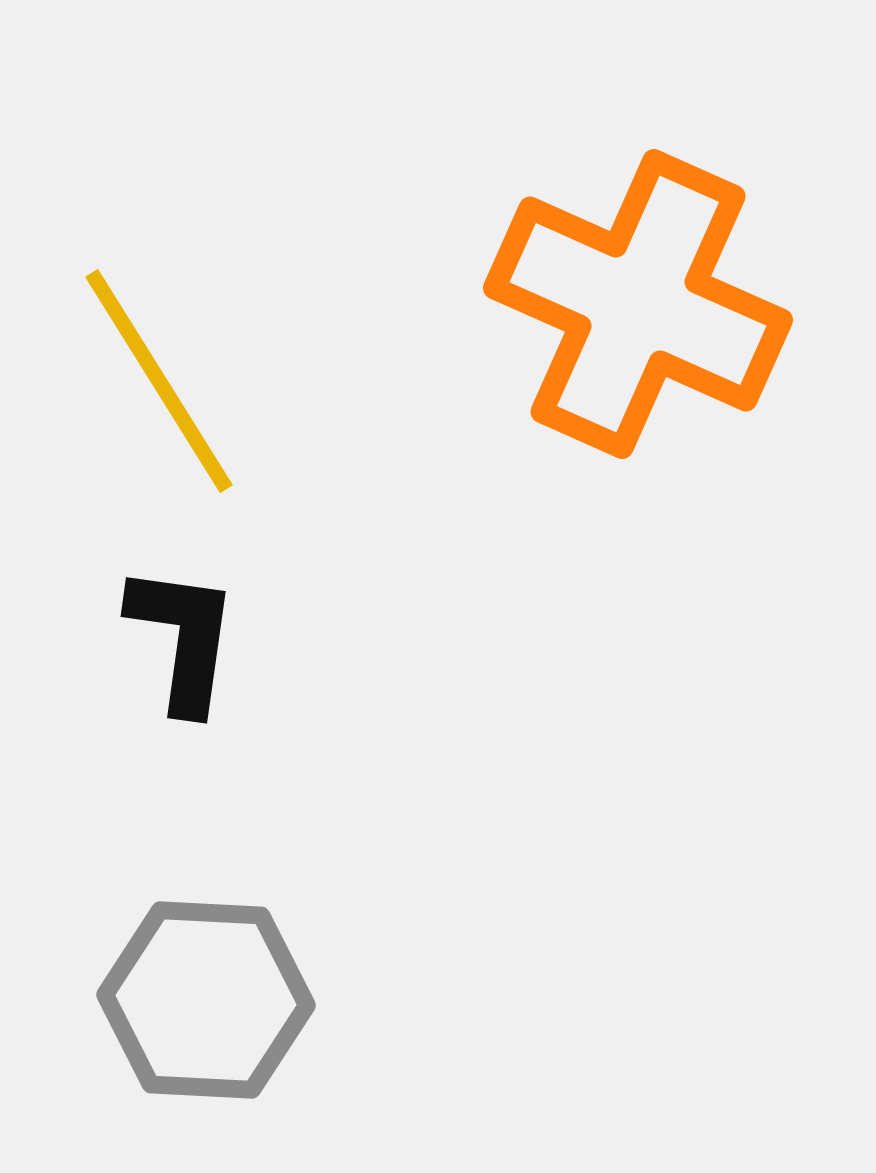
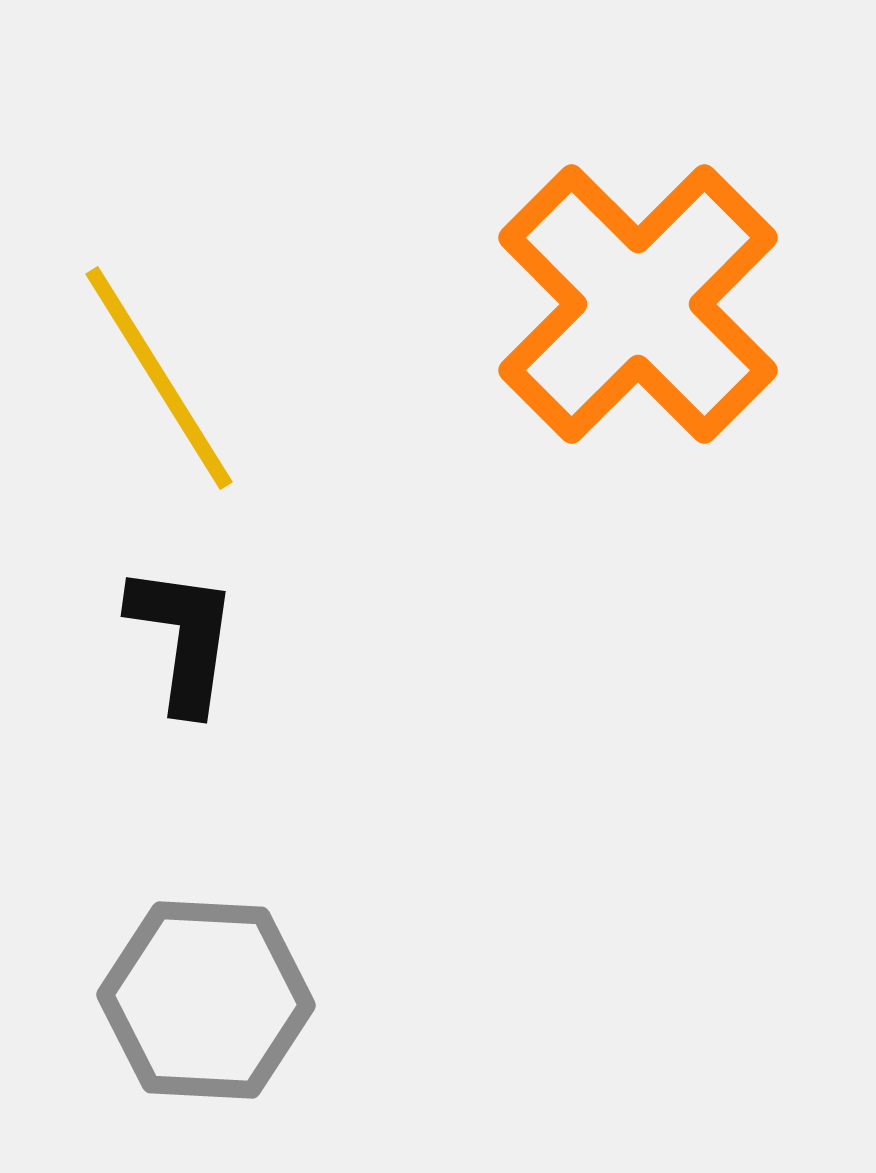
orange cross: rotated 21 degrees clockwise
yellow line: moved 3 px up
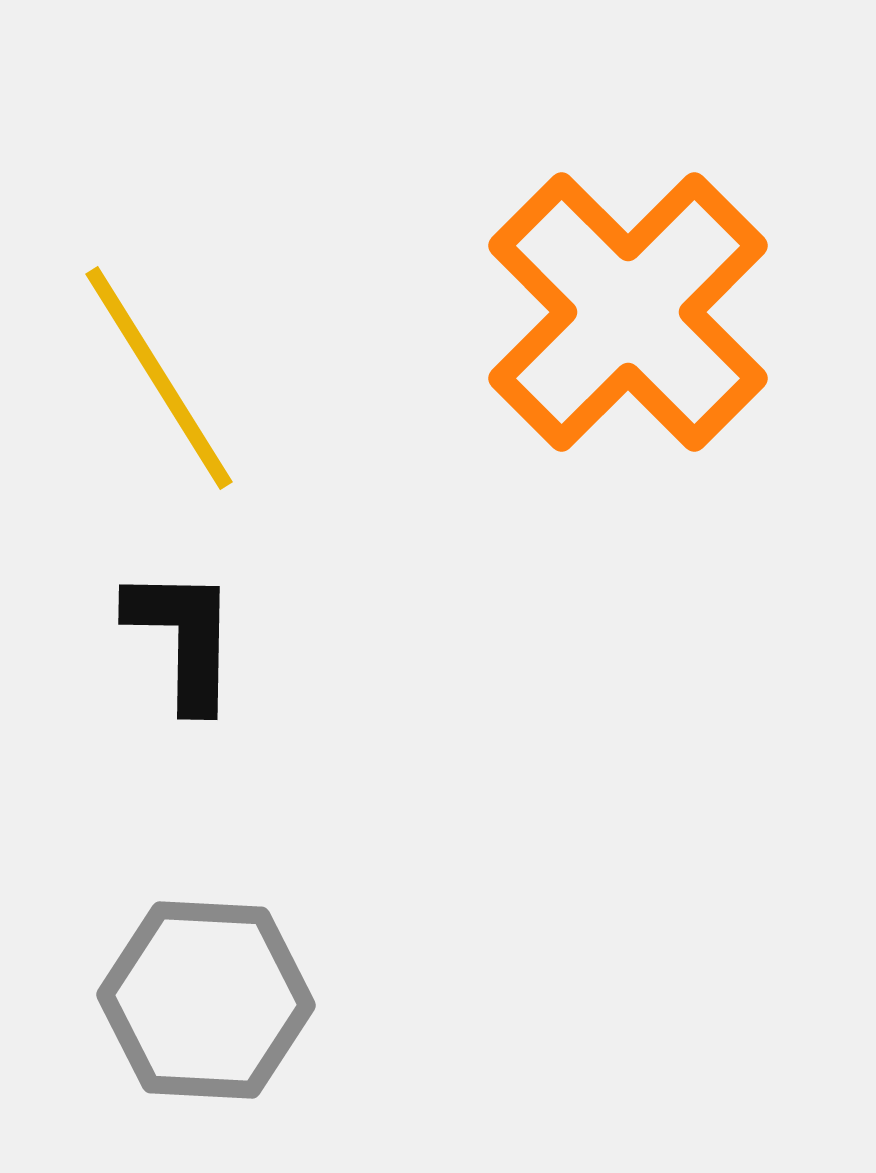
orange cross: moved 10 px left, 8 px down
black L-shape: rotated 7 degrees counterclockwise
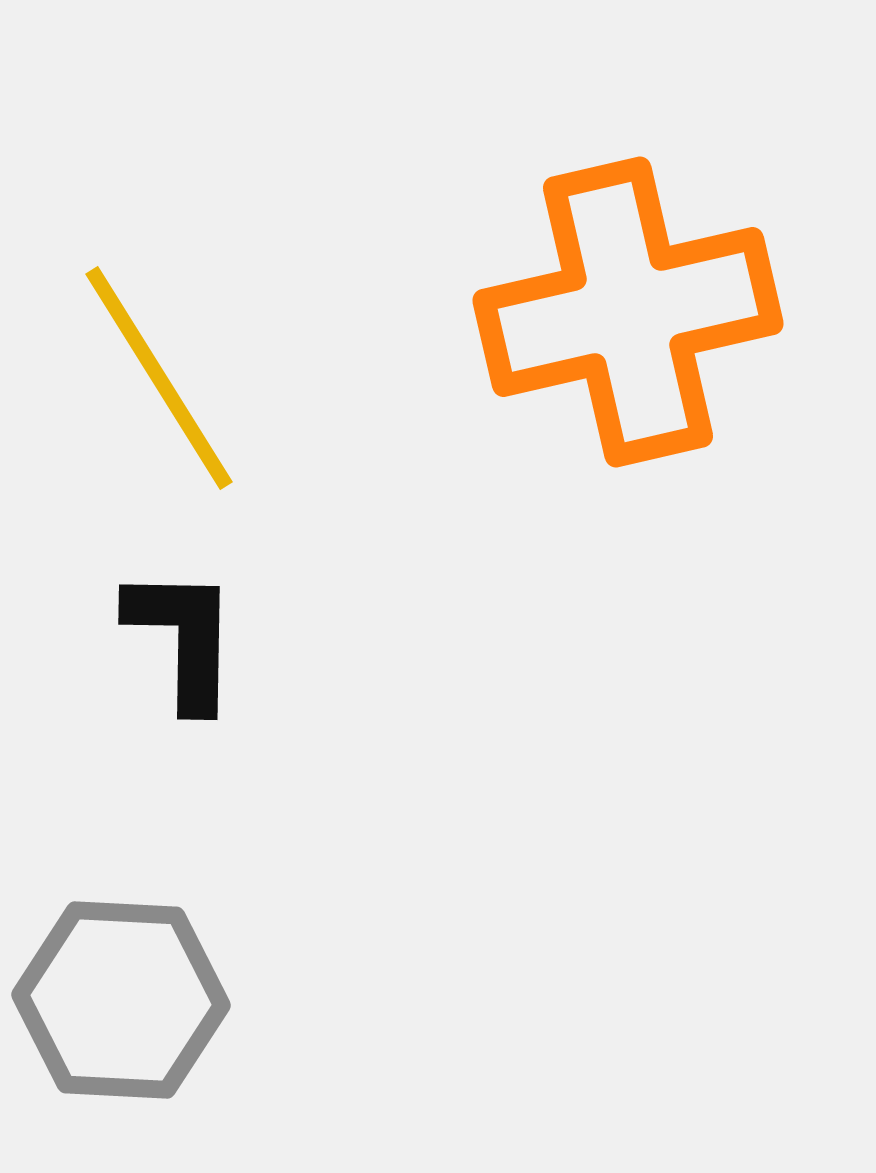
orange cross: rotated 32 degrees clockwise
gray hexagon: moved 85 px left
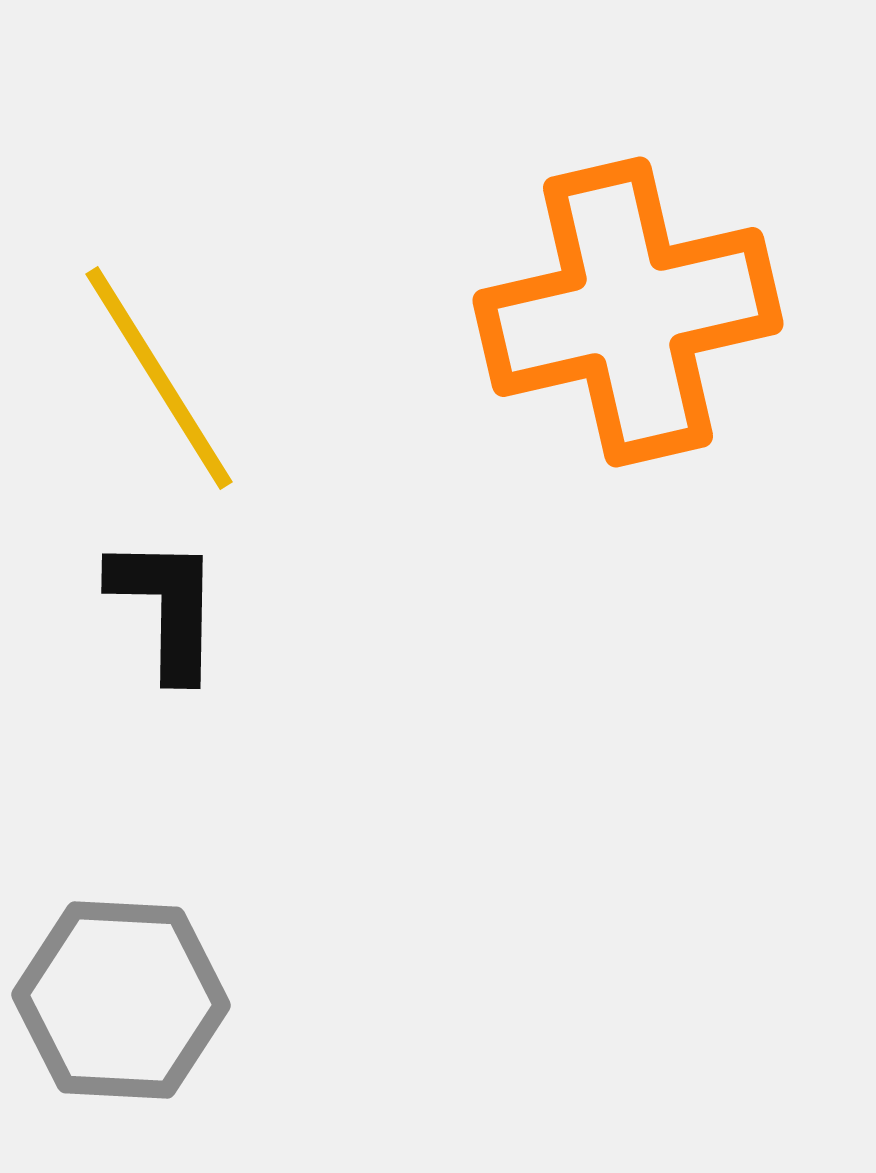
black L-shape: moved 17 px left, 31 px up
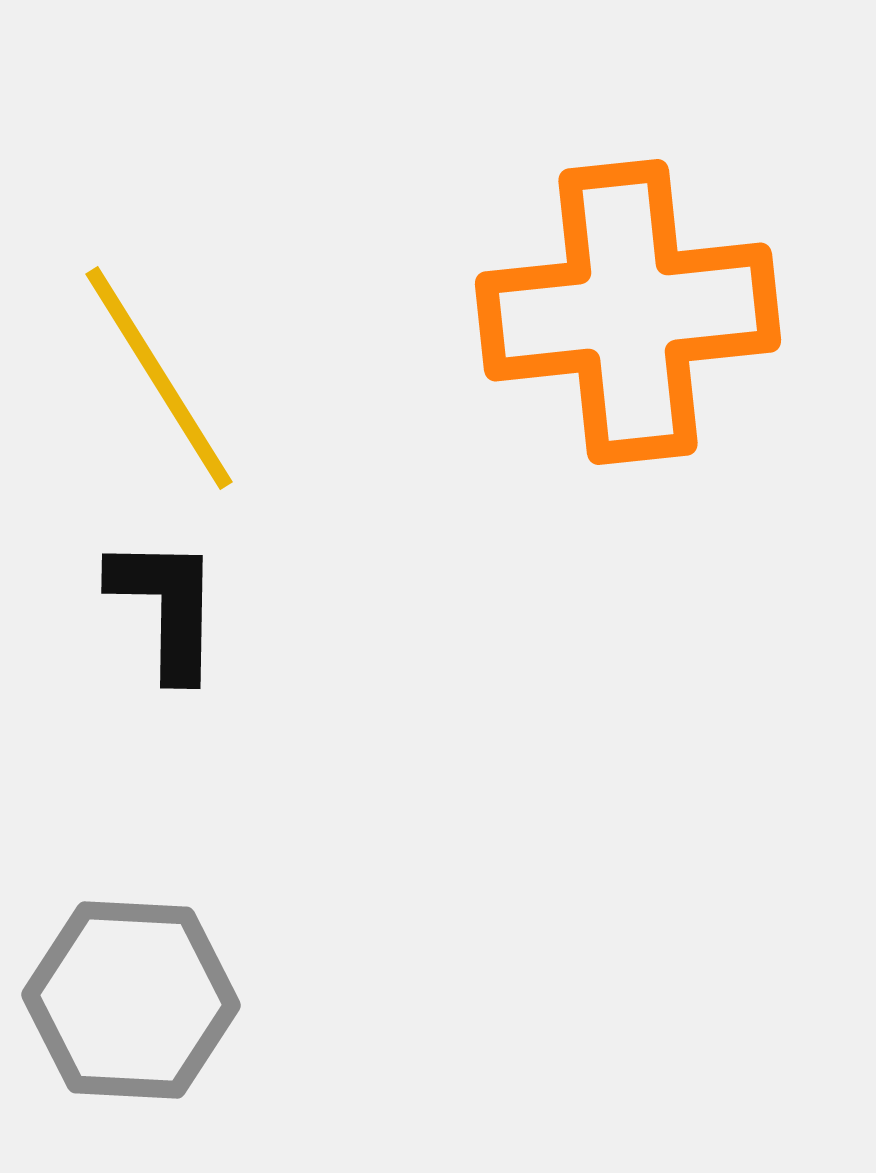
orange cross: rotated 7 degrees clockwise
gray hexagon: moved 10 px right
